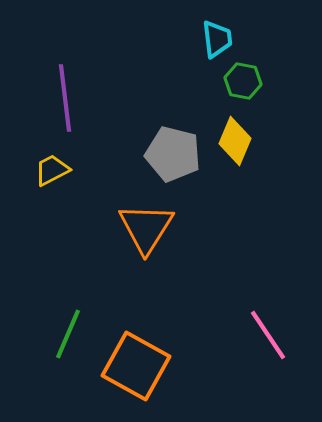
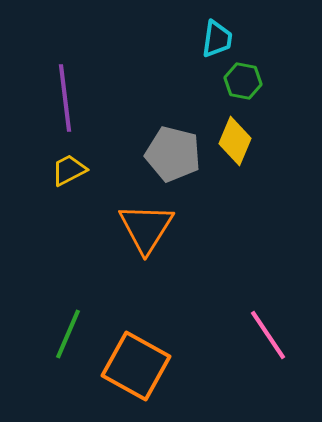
cyan trapezoid: rotated 15 degrees clockwise
yellow trapezoid: moved 17 px right
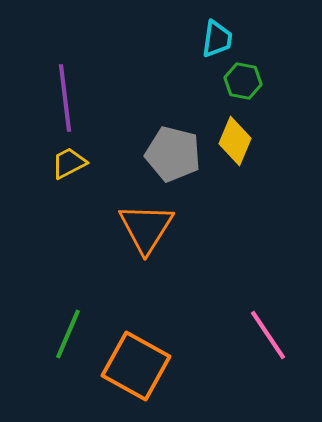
yellow trapezoid: moved 7 px up
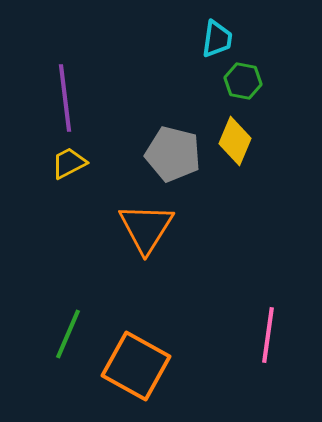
pink line: rotated 42 degrees clockwise
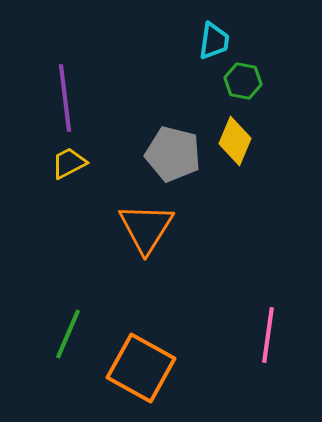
cyan trapezoid: moved 3 px left, 2 px down
orange square: moved 5 px right, 2 px down
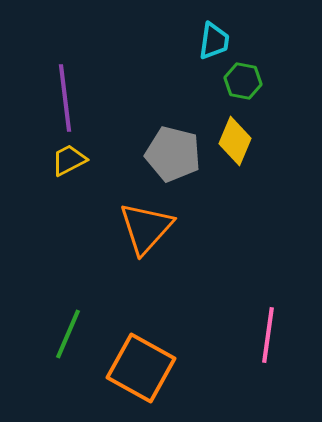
yellow trapezoid: moved 3 px up
orange triangle: rotated 10 degrees clockwise
